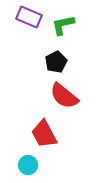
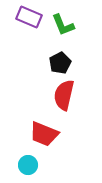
green L-shape: rotated 100 degrees counterclockwise
black pentagon: moved 4 px right, 1 px down
red semicircle: moved 1 px up; rotated 64 degrees clockwise
red trapezoid: rotated 40 degrees counterclockwise
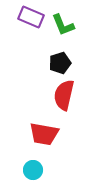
purple rectangle: moved 2 px right
black pentagon: rotated 10 degrees clockwise
red trapezoid: rotated 12 degrees counterclockwise
cyan circle: moved 5 px right, 5 px down
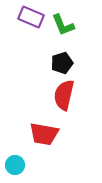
black pentagon: moved 2 px right
cyan circle: moved 18 px left, 5 px up
